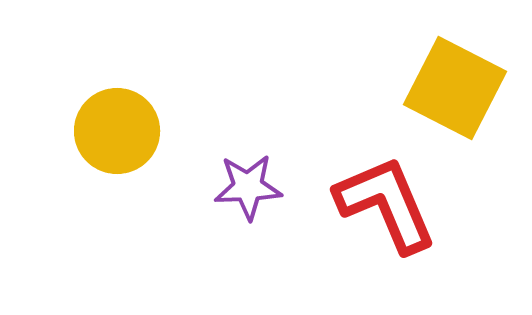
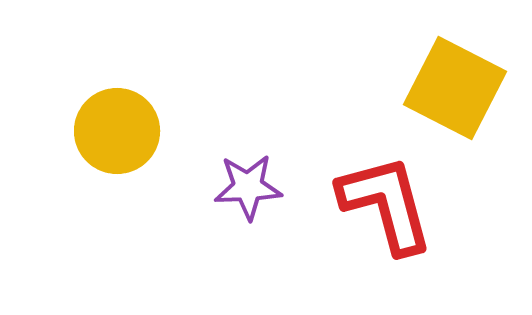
red L-shape: rotated 8 degrees clockwise
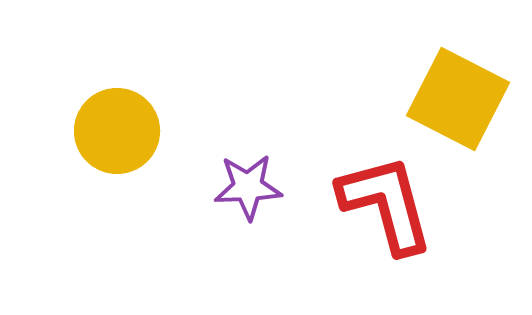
yellow square: moved 3 px right, 11 px down
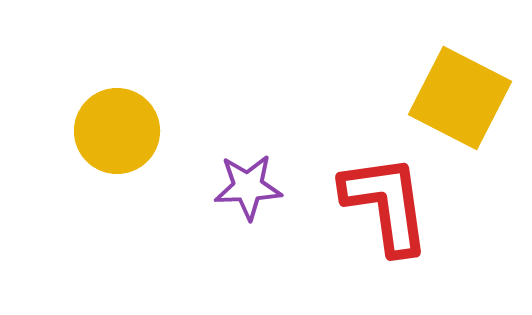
yellow square: moved 2 px right, 1 px up
red L-shape: rotated 7 degrees clockwise
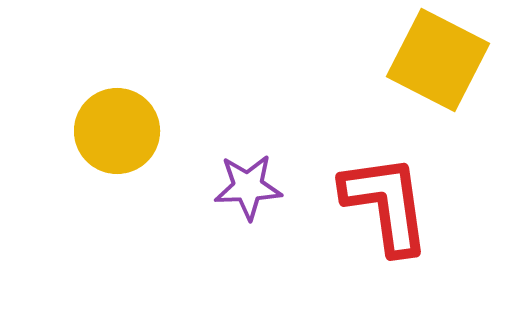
yellow square: moved 22 px left, 38 px up
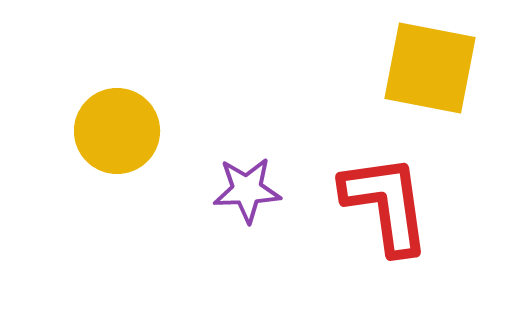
yellow square: moved 8 px left, 8 px down; rotated 16 degrees counterclockwise
purple star: moved 1 px left, 3 px down
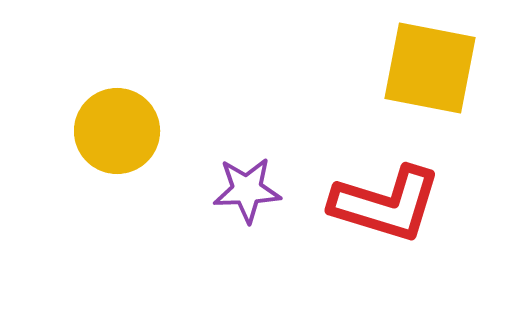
red L-shape: rotated 115 degrees clockwise
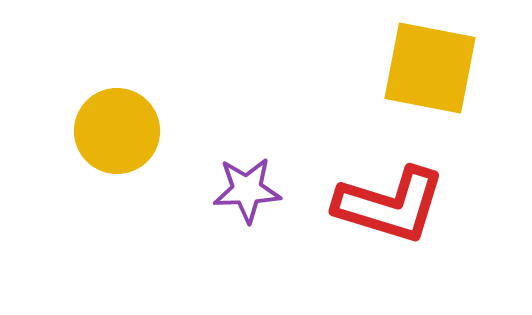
red L-shape: moved 4 px right, 1 px down
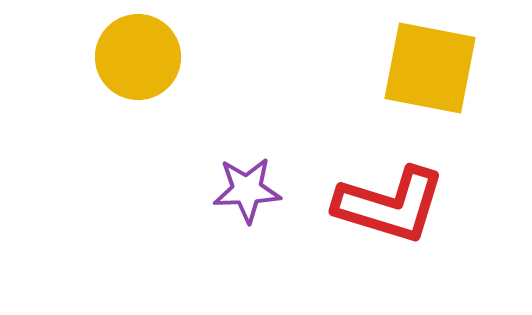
yellow circle: moved 21 px right, 74 px up
